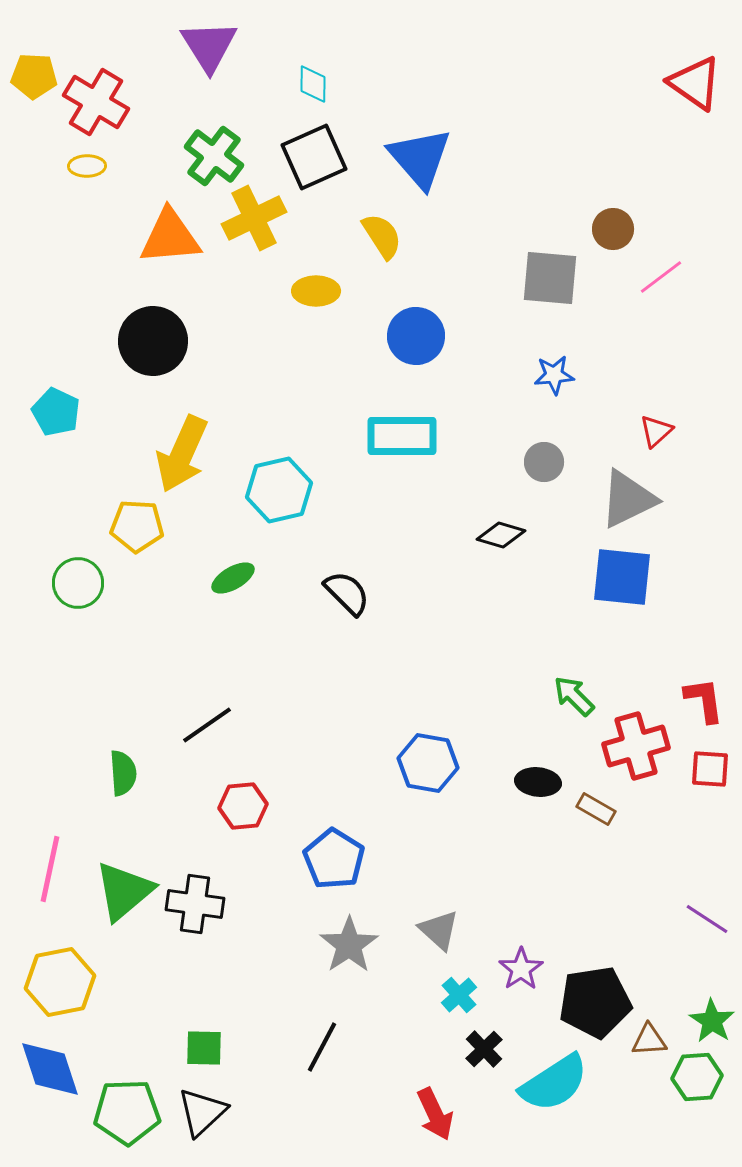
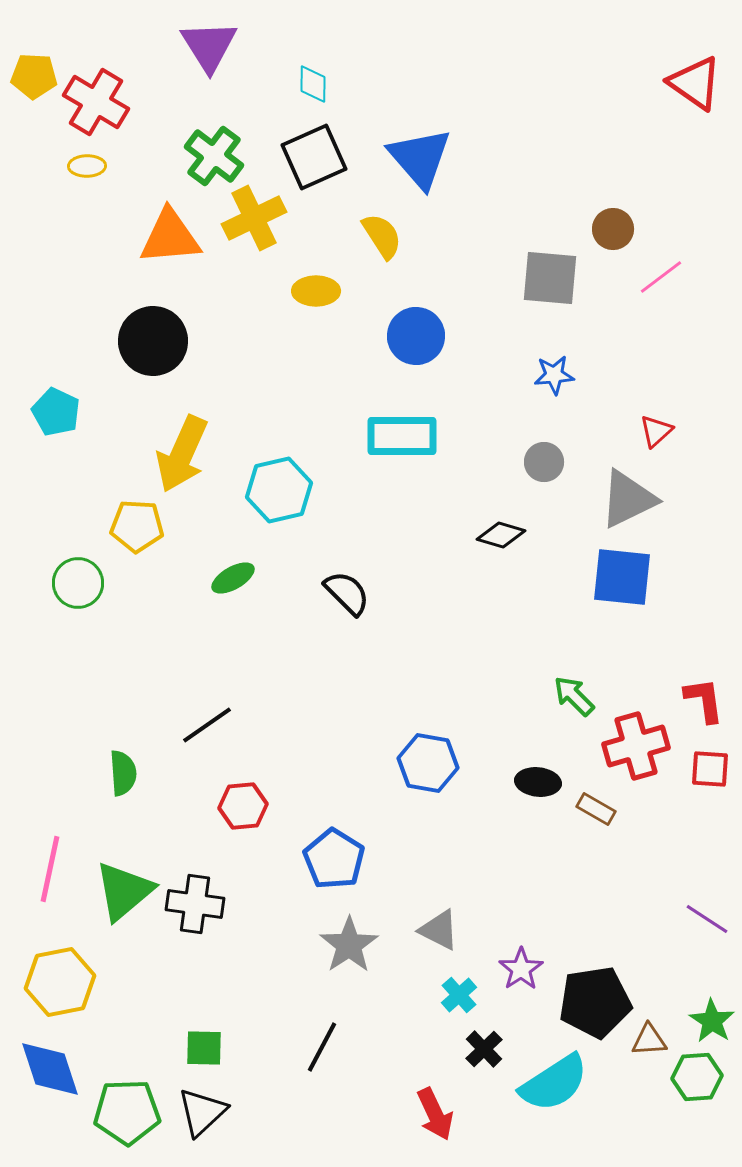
gray triangle at (439, 930): rotated 15 degrees counterclockwise
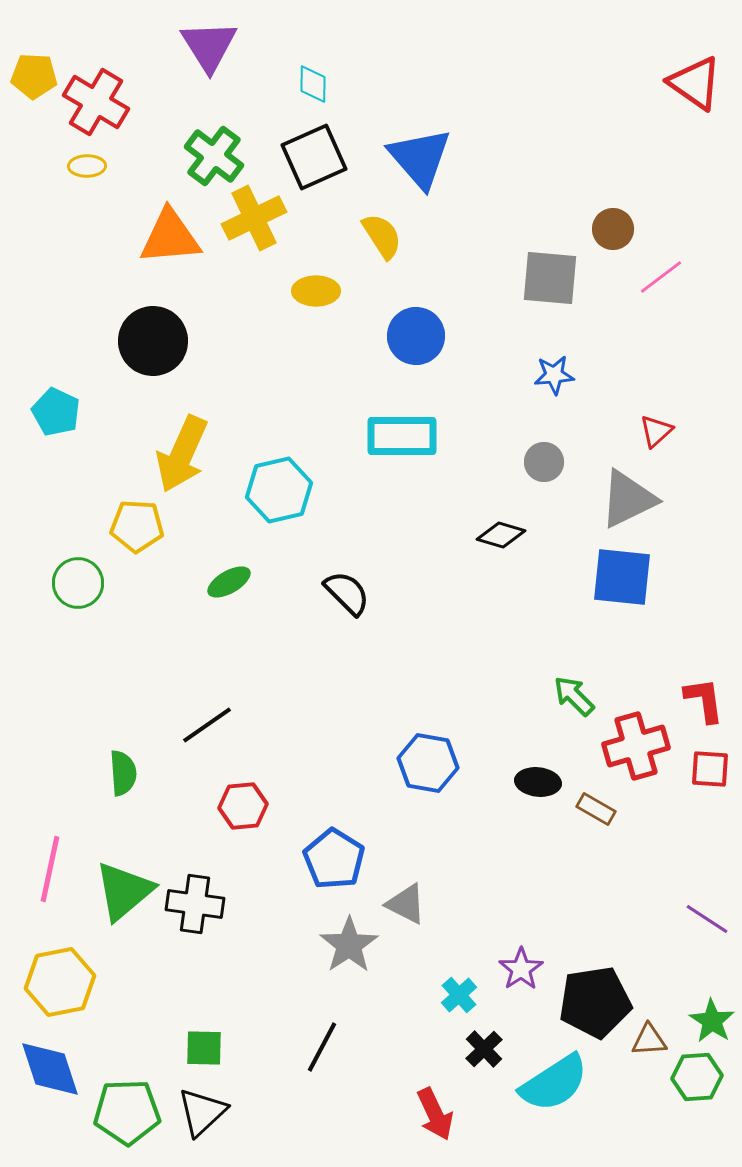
green ellipse at (233, 578): moved 4 px left, 4 px down
gray triangle at (439, 930): moved 33 px left, 26 px up
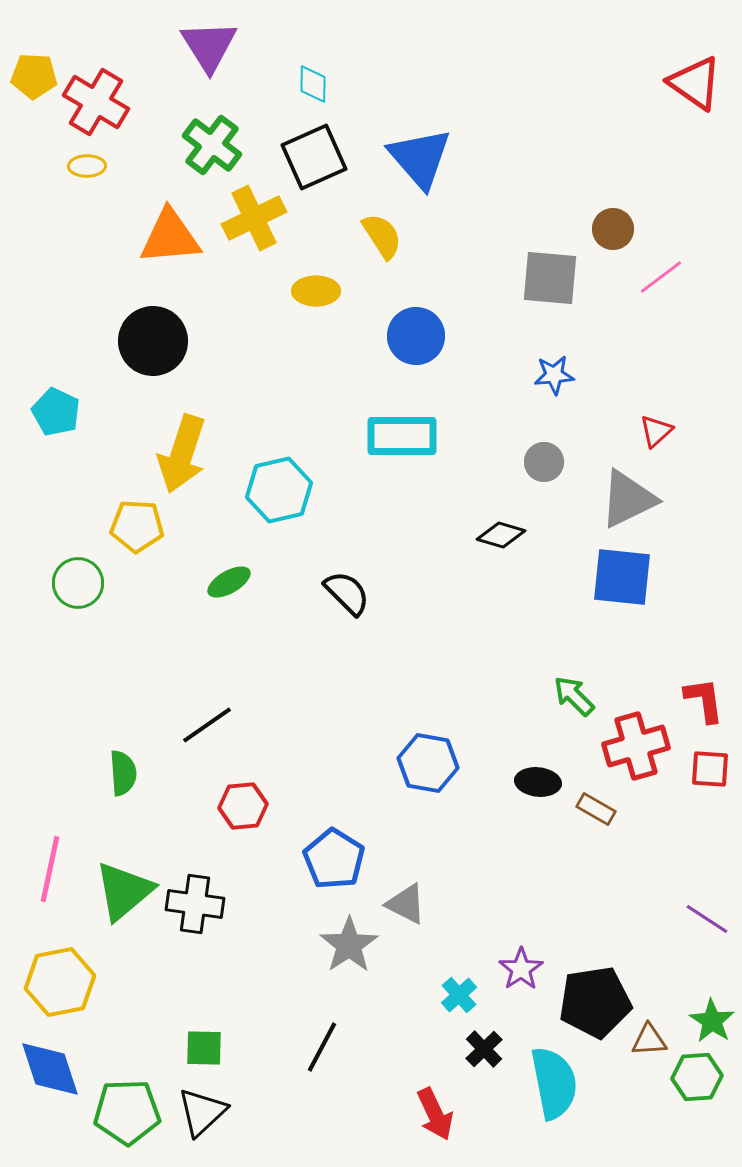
green cross at (214, 156): moved 2 px left, 11 px up
yellow arrow at (182, 454): rotated 6 degrees counterclockwise
cyan semicircle at (554, 1083): rotated 68 degrees counterclockwise
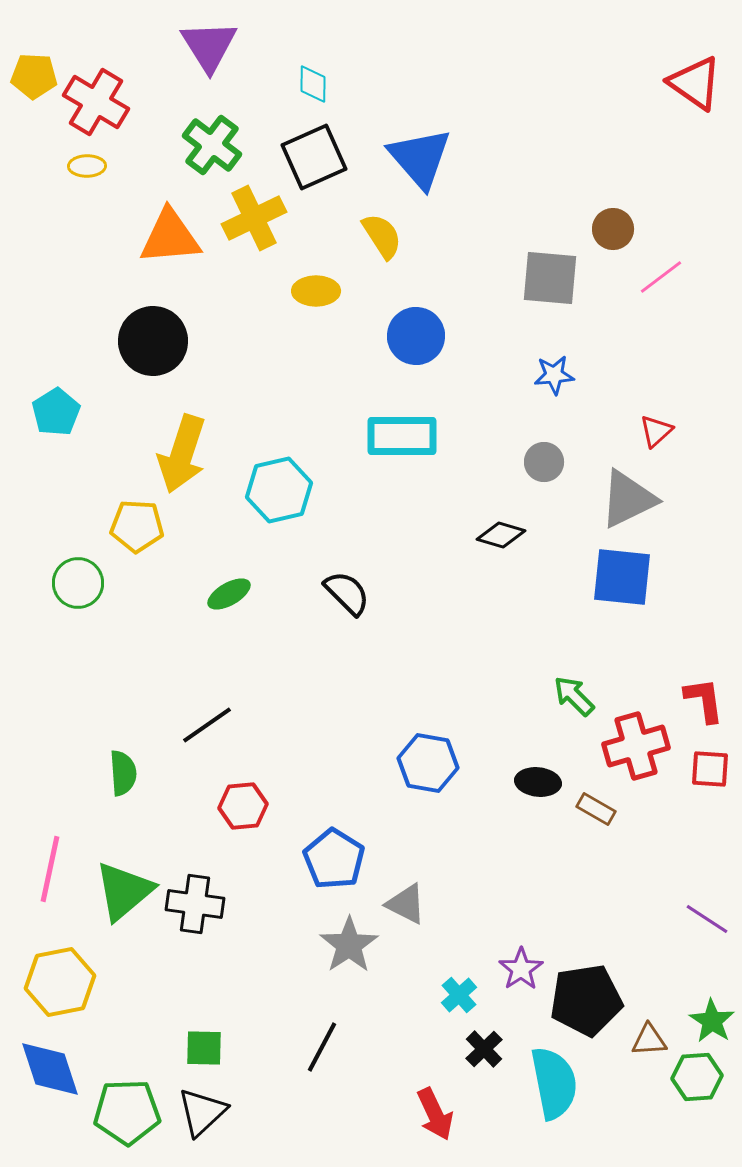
cyan pentagon at (56, 412): rotated 15 degrees clockwise
green ellipse at (229, 582): moved 12 px down
black pentagon at (595, 1002): moved 9 px left, 2 px up
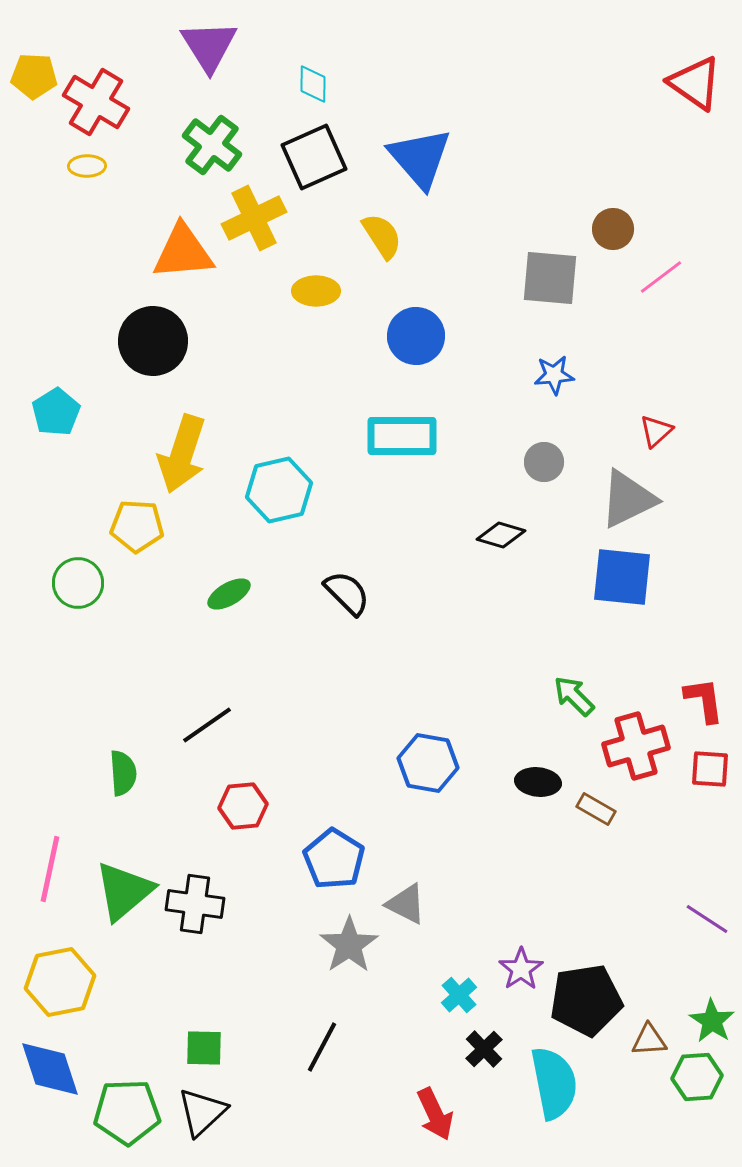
orange triangle at (170, 237): moved 13 px right, 15 px down
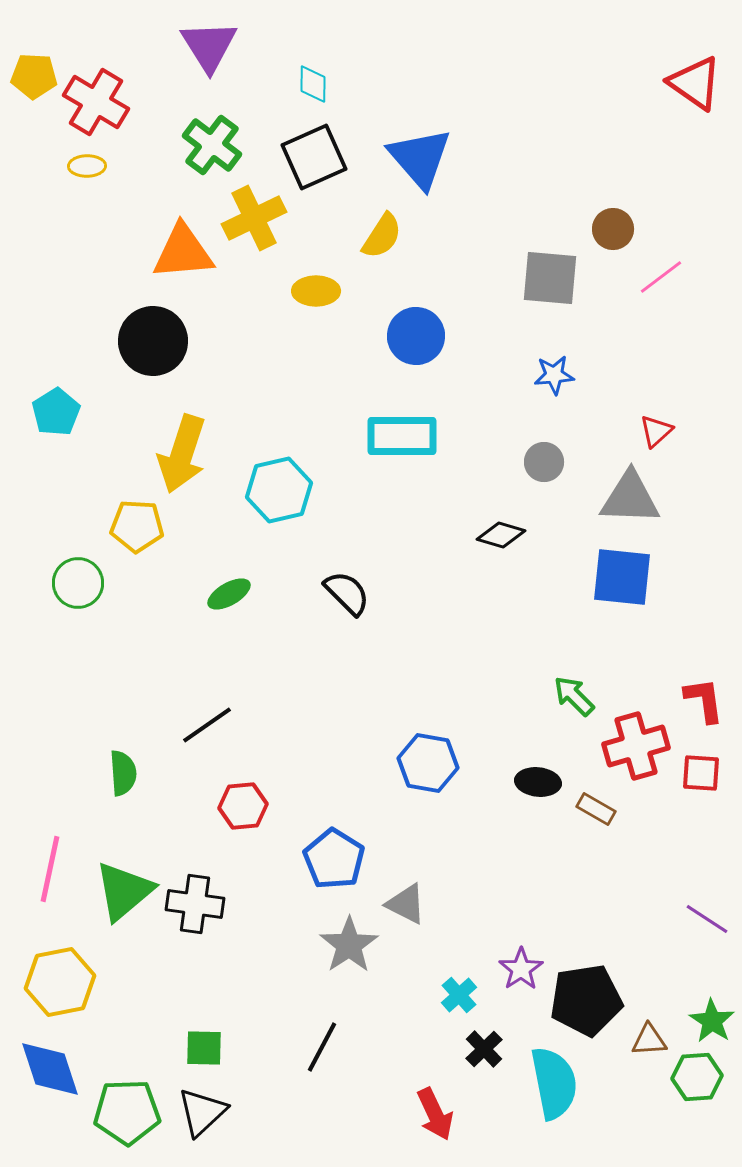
yellow semicircle at (382, 236): rotated 66 degrees clockwise
gray triangle at (628, 499): moved 2 px right, 1 px up; rotated 28 degrees clockwise
red square at (710, 769): moved 9 px left, 4 px down
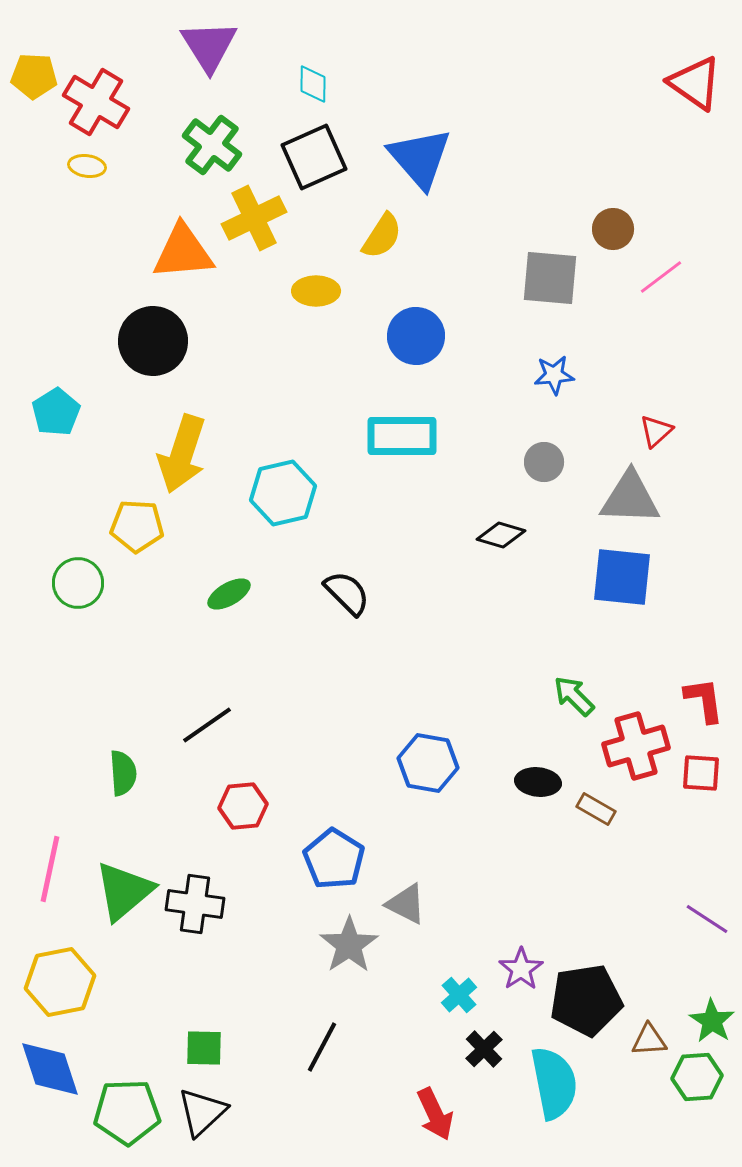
yellow ellipse at (87, 166): rotated 9 degrees clockwise
cyan hexagon at (279, 490): moved 4 px right, 3 px down
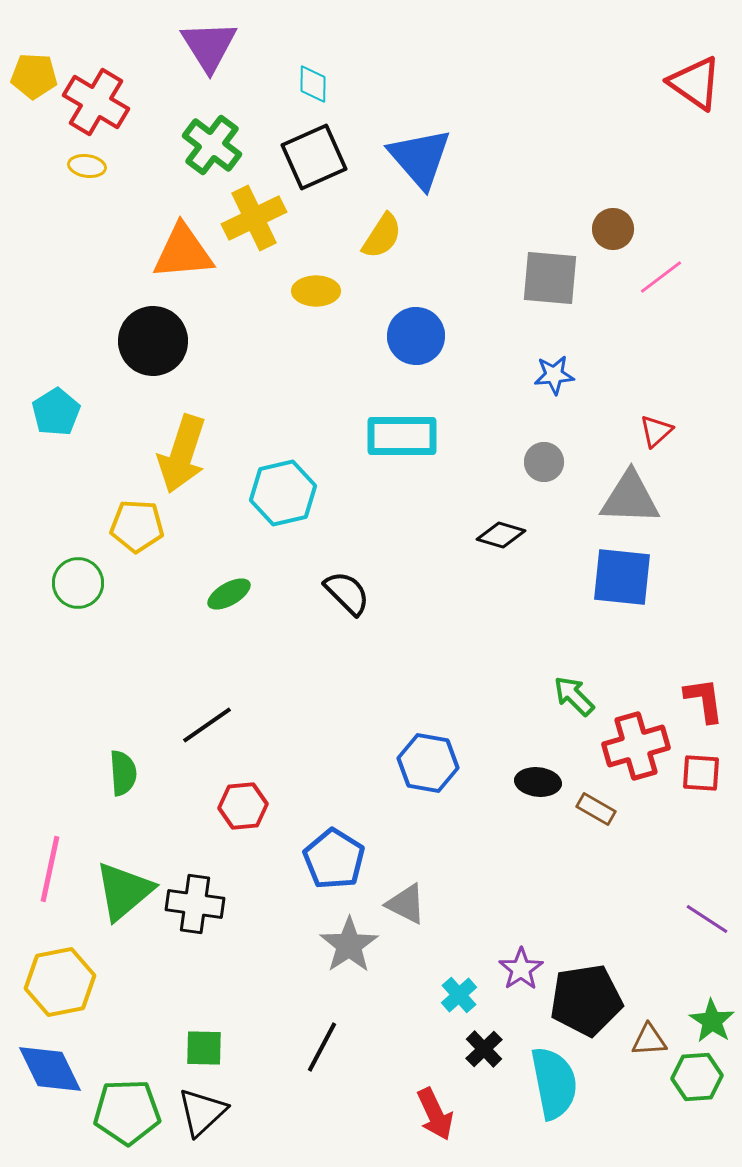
blue diamond at (50, 1069): rotated 8 degrees counterclockwise
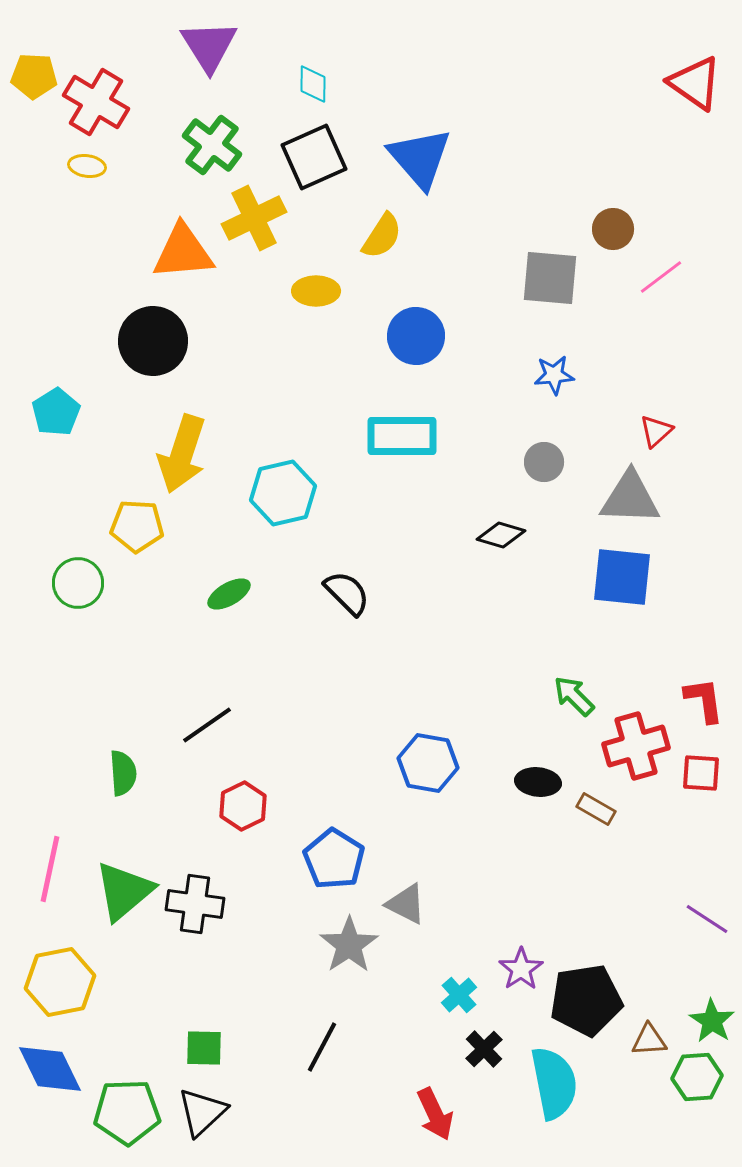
red hexagon at (243, 806): rotated 21 degrees counterclockwise
